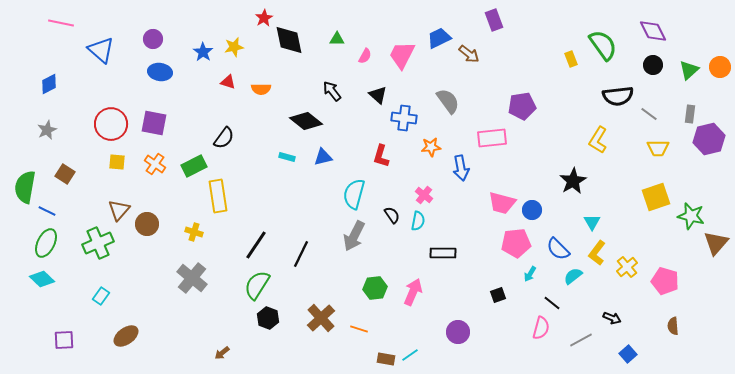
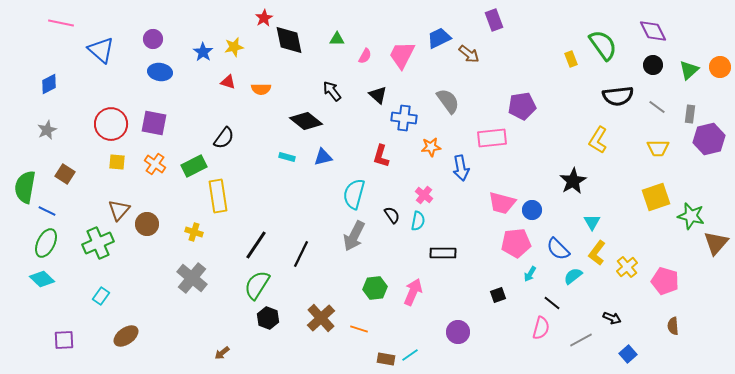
gray line at (649, 114): moved 8 px right, 7 px up
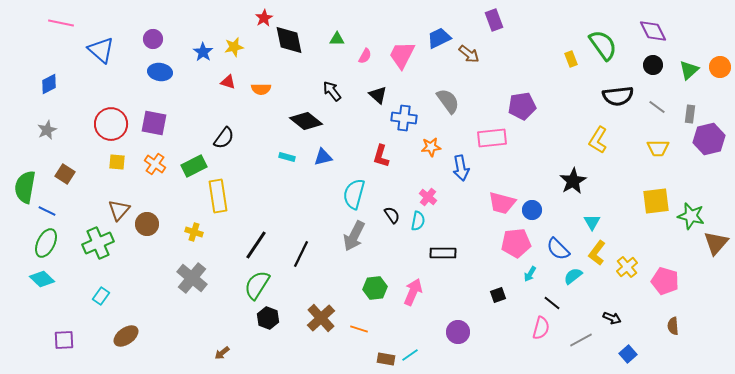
pink cross at (424, 195): moved 4 px right, 2 px down
yellow square at (656, 197): moved 4 px down; rotated 12 degrees clockwise
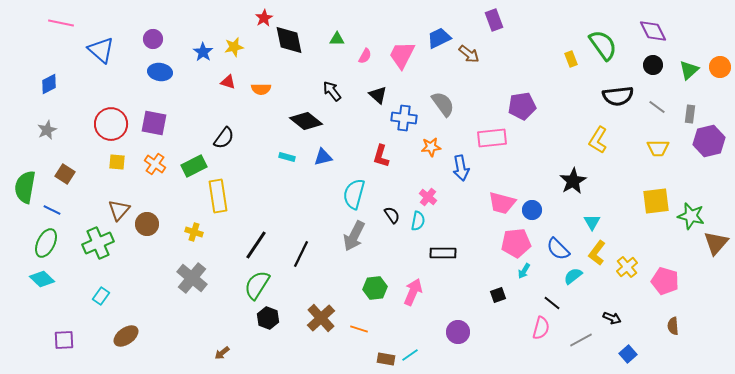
gray semicircle at (448, 101): moved 5 px left, 3 px down
purple hexagon at (709, 139): moved 2 px down
blue line at (47, 211): moved 5 px right, 1 px up
cyan arrow at (530, 274): moved 6 px left, 3 px up
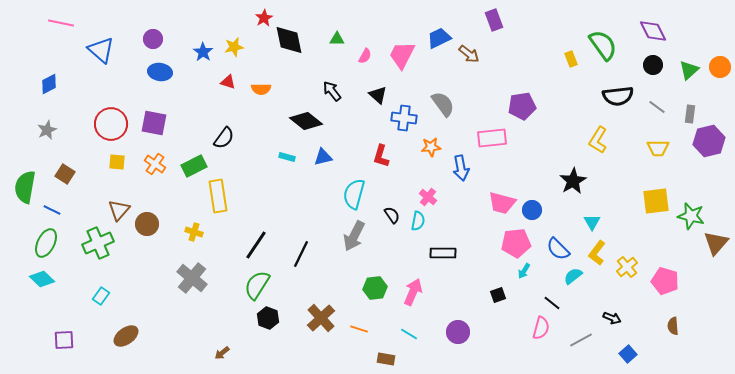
cyan line at (410, 355): moved 1 px left, 21 px up; rotated 66 degrees clockwise
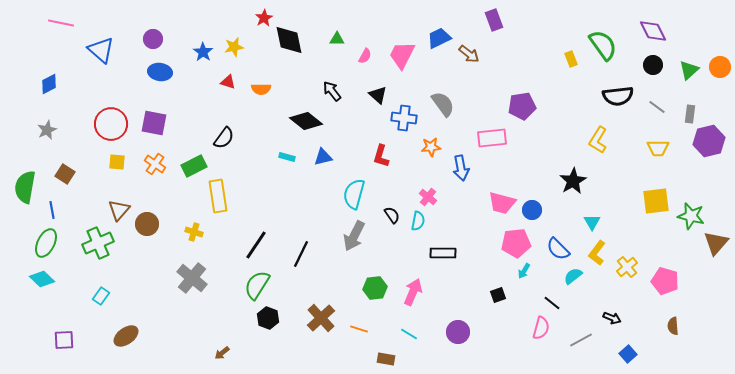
blue line at (52, 210): rotated 54 degrees clockwise
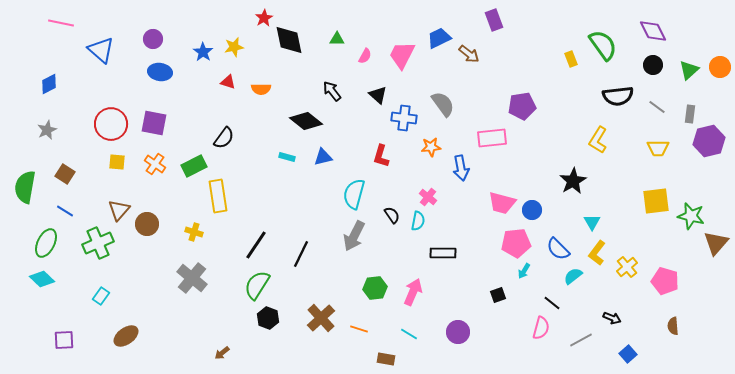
blue line at (52, 210): moved 13 px right, 1 px down; rotated 48 degrees counterclockwise
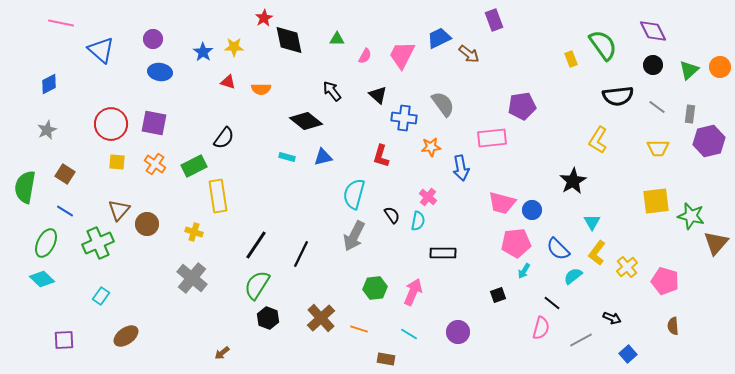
yellow star at (234, 47): rotated 12 degrees clockwise
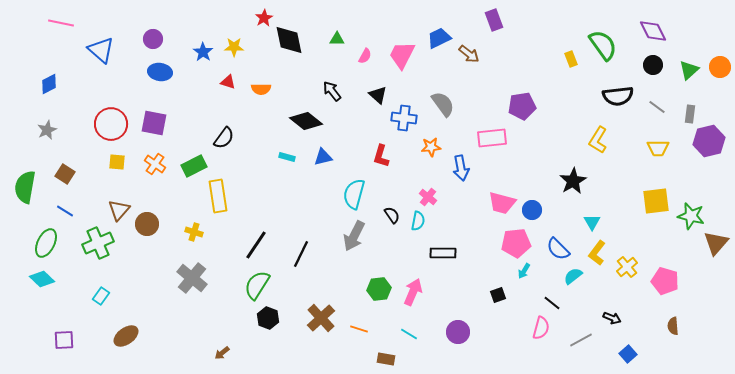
green hexagon at (375, 288): moved 4 px right, 1 px down
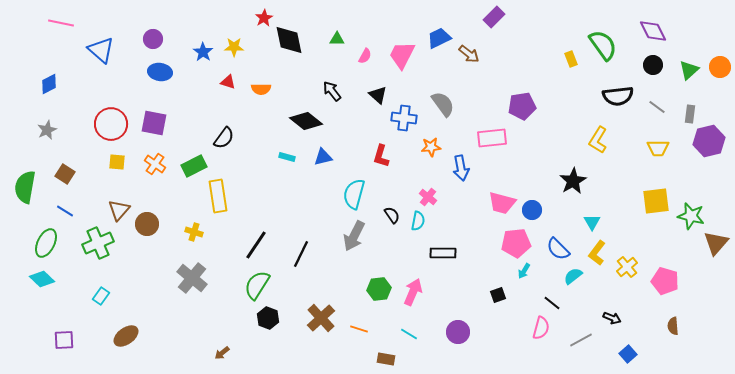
purple rectangle at (494, 20): moved 3 px up; rotated 65 degrees clockwise
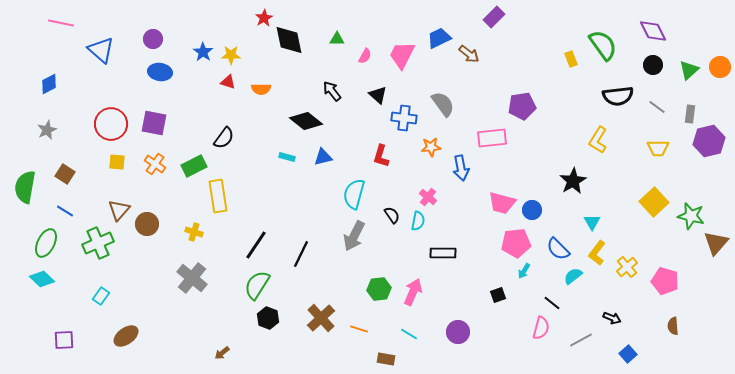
yellow star at (234, 47): moved 3 px left, 8 px down
yellow square at (656, 201): moved 2 px left, 1 px down; rotated 36 degrees counterclockwise
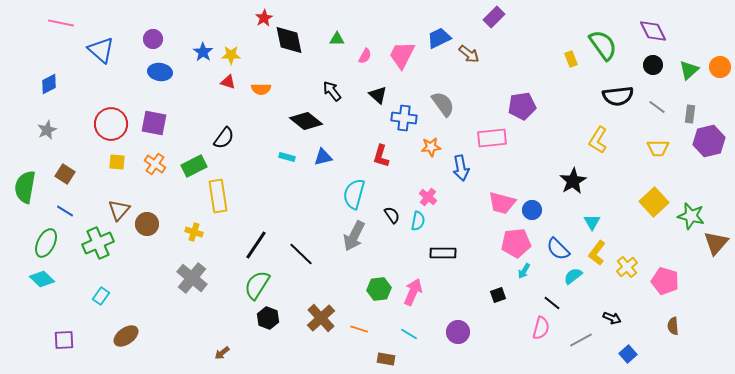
black line at (301, 254): rotated 72 degrees counterclockwise
